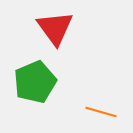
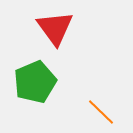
orange line: rotated 28 degrees clockwise
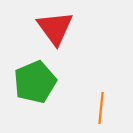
orange line: moved 4 px up; rotated 52 degrees clockwise
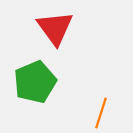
orange line: moved 5 px down; rotated 12 degrees clockwise
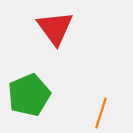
green pentagon: moved 6 px left, 13 px down
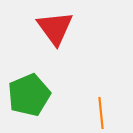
orange line: rotated 24 degrees counterclockwise
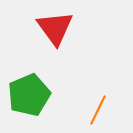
orange line: moved 3 px left, 3 px up; rotated 32 degrees clockwise
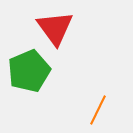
green pentagon: moved 24 px up
